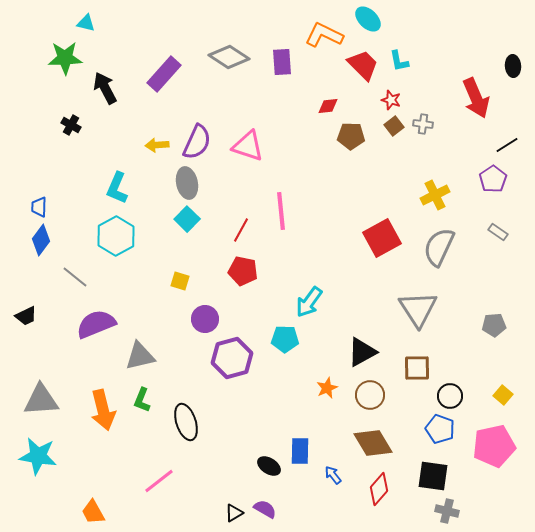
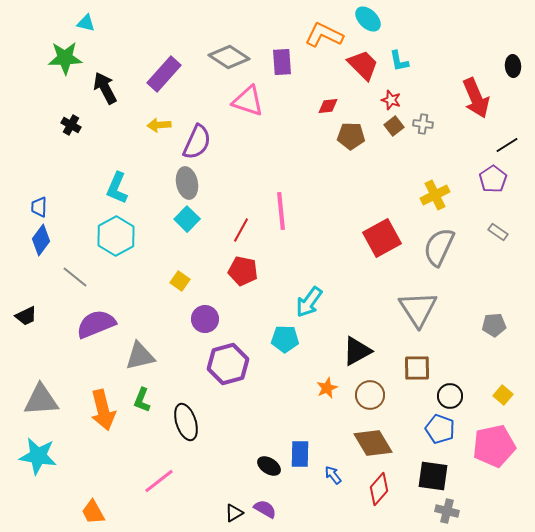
yellow arrow at (157, 145): moved 2 px right, 20 px up
pink triangle at (248, 146): moved 45 px up
yellow square at (180, 281): rotated 18 degrees clockwise
black triangle at (362, 352): moved 5 px left, 1 px up
purple hexagon at (232, 358): moved 4 px left, 6 px down
blue rectangle at (300, 451): moved 3 px down
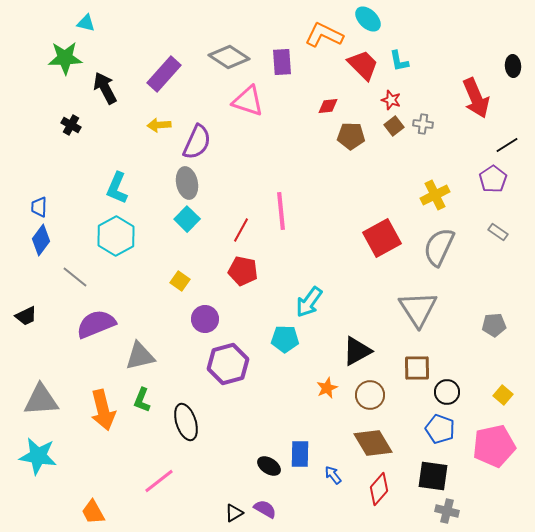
black circle at (450, 396): moved 3 px left, 4 px up
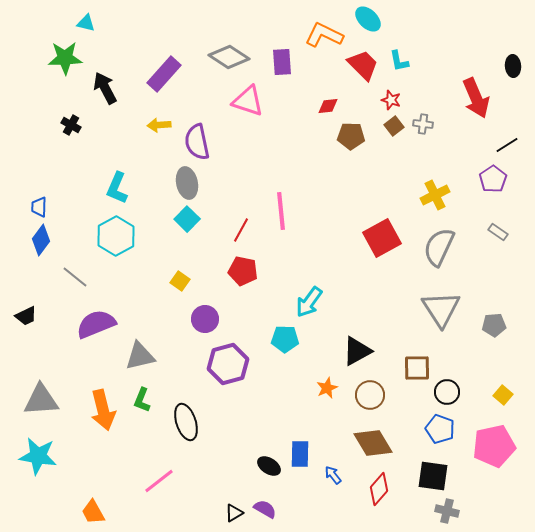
purple semicircle at (197, 142): rotated 144 degrees clockwise
gray triangle at (418, 309): moved 23 px right
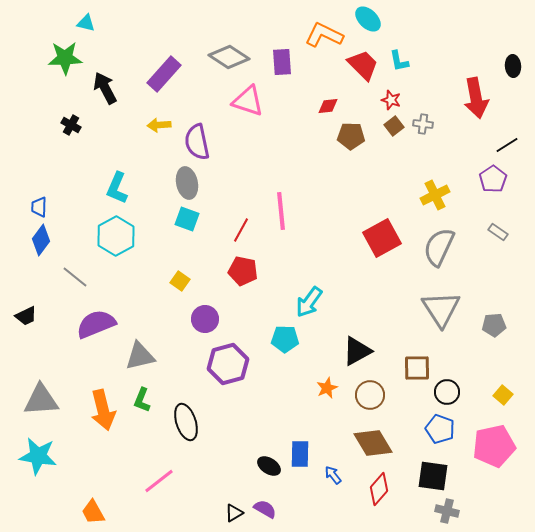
red arrow at (476, 98): rotated 12 degrees clockwise
cyan square at (187, 219): rotated 25 degrees counterclockwise
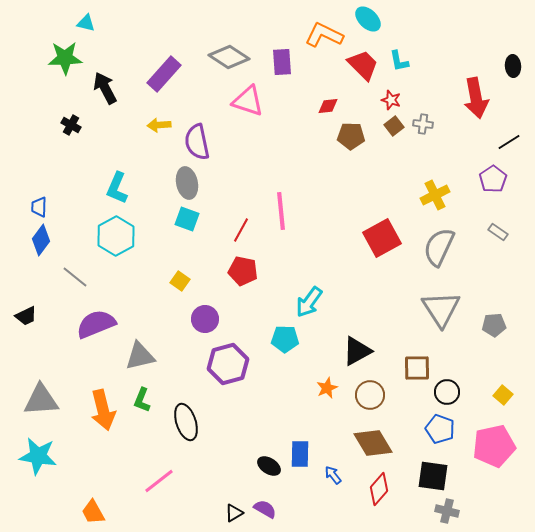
black line at (507, 145): moved 2 px right, 3 px up
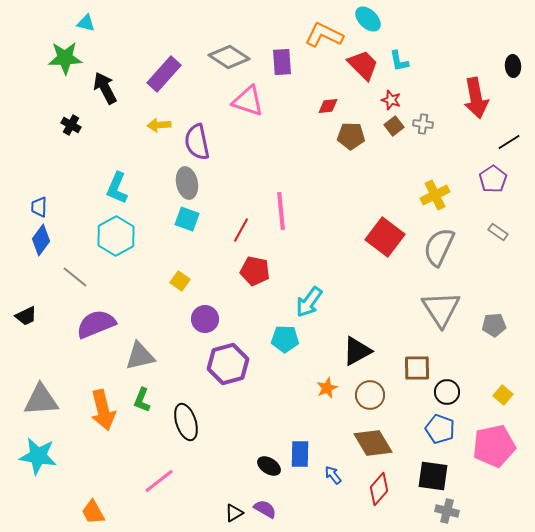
red square at (382, 238): moved 3 px right, 1 px up; rotated 24 degrees counterclockwise
red pentagon at (243, 271): moved 12 px right
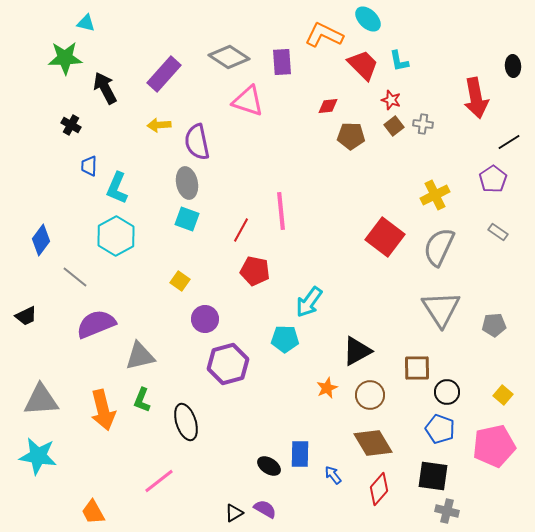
blue trapezoid at (39, 207): moved 50 px right, 41 px up
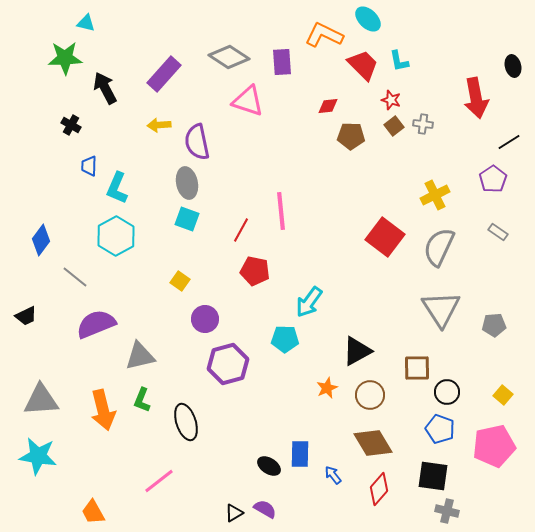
black ellipse at (513, 66): rotated 10 degrees counterclockwise
